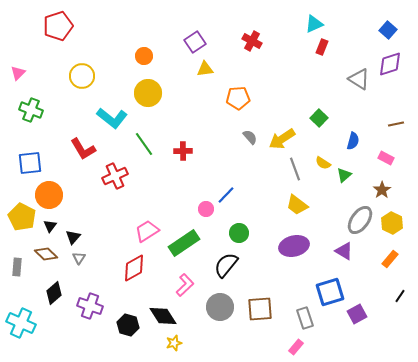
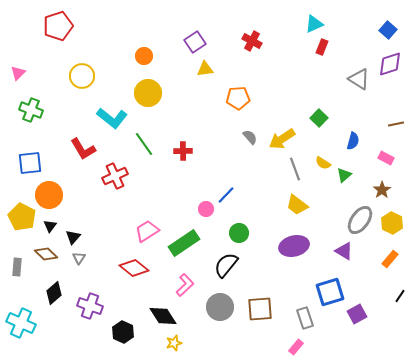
red diamond at (134, 268): rotated 68 degrees clockwise
black hexagon at (128, 325): moved 5 px left, 7 px down; rotated 10 degrees clockwise
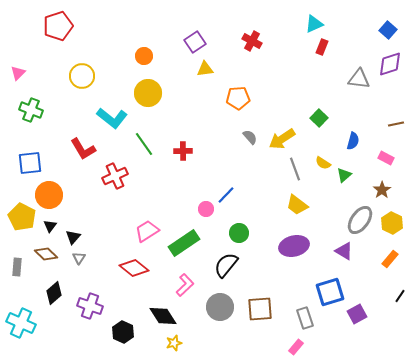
gray triangle at (359, 79): rotated 25 degrees counterclockwise
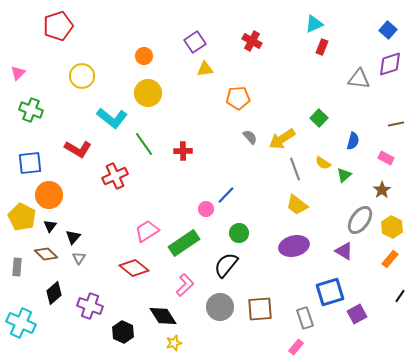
red L-shape at (83, 149): moved 5 px left; rotated 28 degrees counterclockwise
yellow hexagon at (392, 223): moved 4 px down
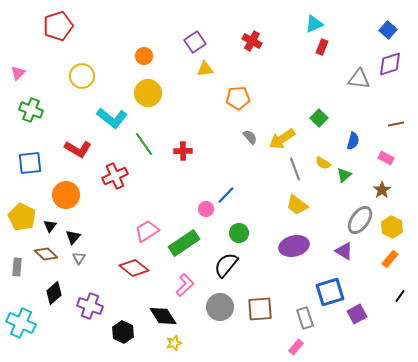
orange circle at (49, 195): moved 17 px right
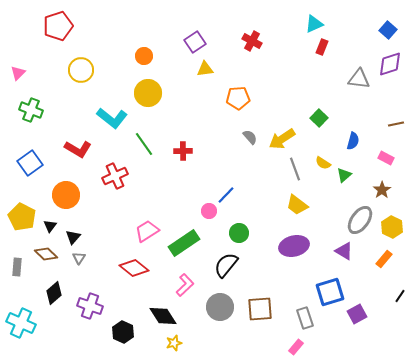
yellow circle at (82, 76): moved 1 px left, 6 px up
blue square at (30, 163): rotated 30 degrees counterclockwise
pink circle at (206, 209): moved 3 px right, 2 px down
orange rectangle at (390, 259): moved 6 px left
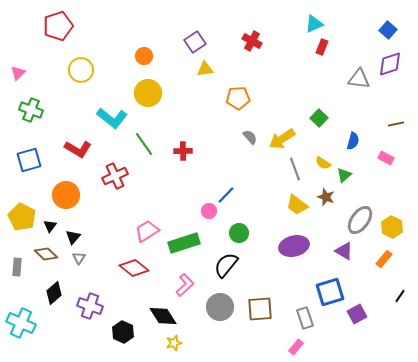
blue square at (30, 163): moved 1 px left, 3 px up; rotated 20 degrees clockwise
brown star at (382, 190): moved 56 px left, 7 px down; rotated 18 degrees counterclockwise
green rectangle at (184, 243): rotated 16 degrees clockwise
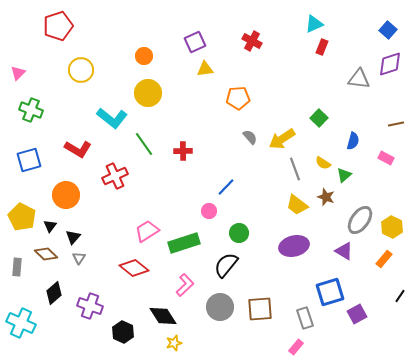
purple square at (195, 42): rotated 10 degrees clockwise
blue line at (226, 195): moved 8 px up
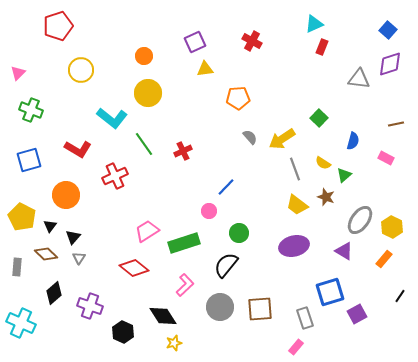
red cross at (183, 151): rotated 24 degrees counterclockwise
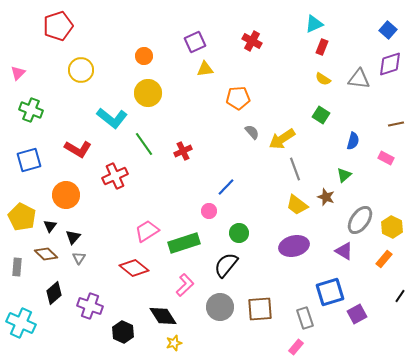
green square at (319, 118): moved 2 px right, 3 px up; rotated 12 degrees counterclockwise
gray semicircle at (250, 137): moved 2 px right, 5 px up
yellow semicircle at (323, 163): moved 84 px up
